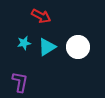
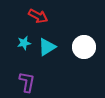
red arrow: moved 3 px left
white circle: moved 6 px right
purple L-shape: moved 7 px right
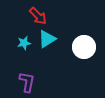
red arrow: rotated 18 degrees clockwise
cyan triangle: moved 8 px up
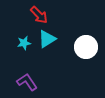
red arrow: moved 1 px right, 1 px up
white circle: moved 2 px right
purple L-shape: rotated 45 degrees counterclockwise
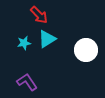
white circle: moved 3 px down
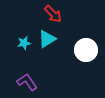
red arrow: moved 14 px right, 1 px up
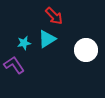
red arrow: moved 1 px right, 2 px down
purple L-shape: moved 13 px left, 17 px up
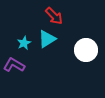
cyan star: rotated 16 degrees counterclockwise
purple L-shape: rotated 25 degrees counterclockwise
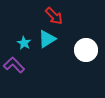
cyan star: rotated 16 degrees counterclockwise
purple L-shape: rotated 15 degrees clockwise
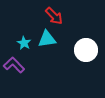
cyan triangle: rotated 24 degrees clockwise
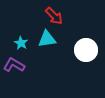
cyan star: moved 3 px left
purple L-shape: rotated 15 degrees counterclockwise
